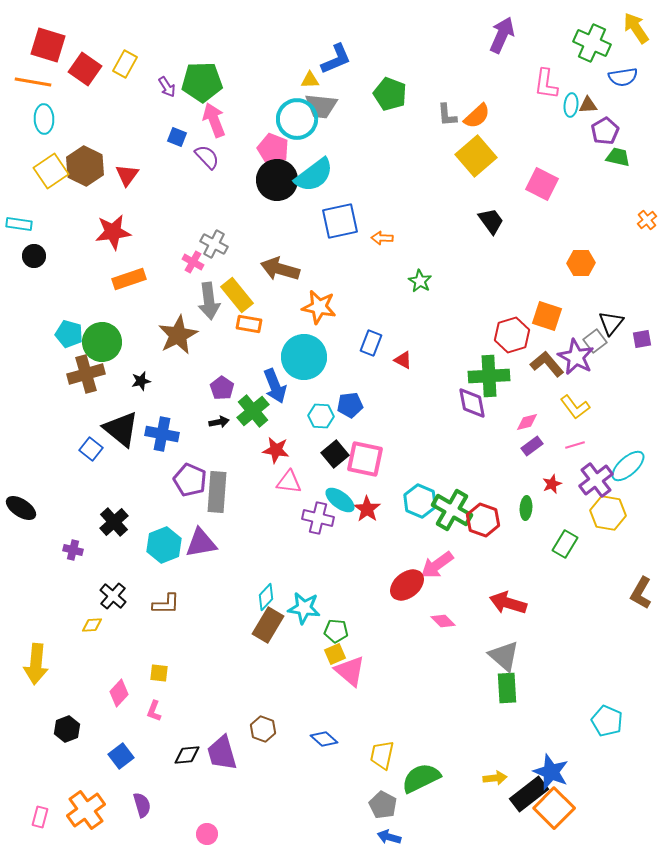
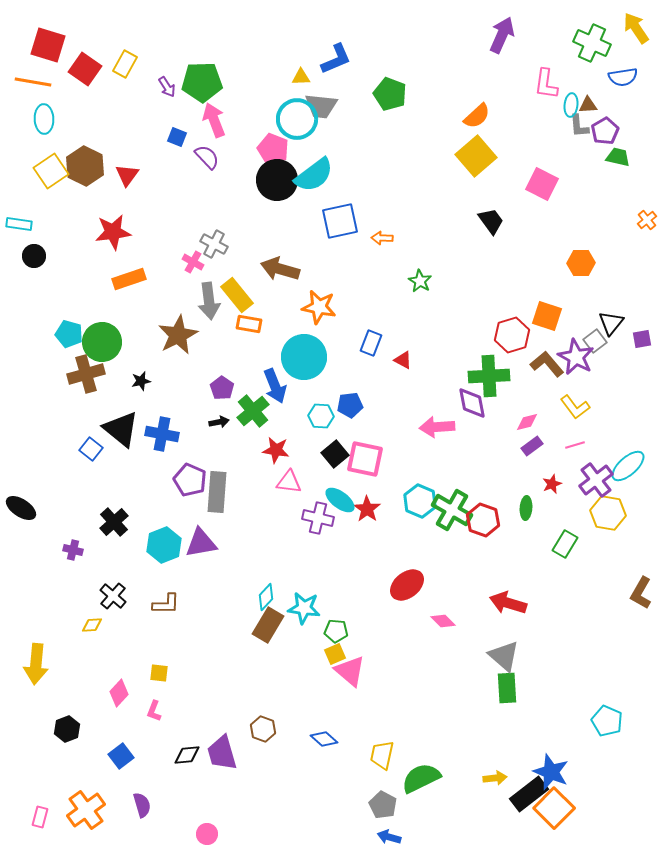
yellow triangle at (310, 80): moved 9 px left, 3 px up
gray L-shape at (447, 115): moved 132 px right, 11 px down
pink arrow at (437, 565): moved 138 px up; rotated 32 degrees clockwise
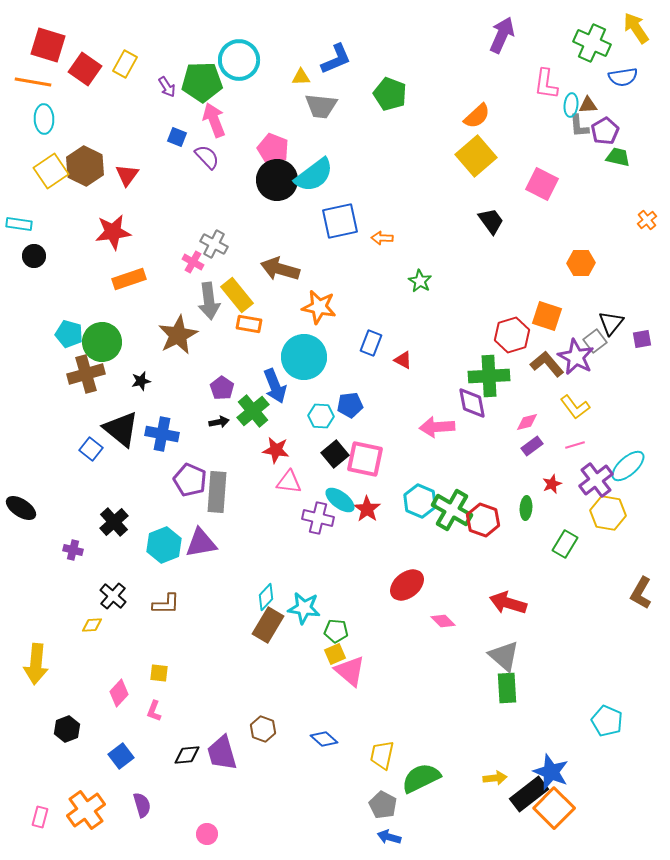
cyan circle at (297, 119): moved 58 px left, 59 px up
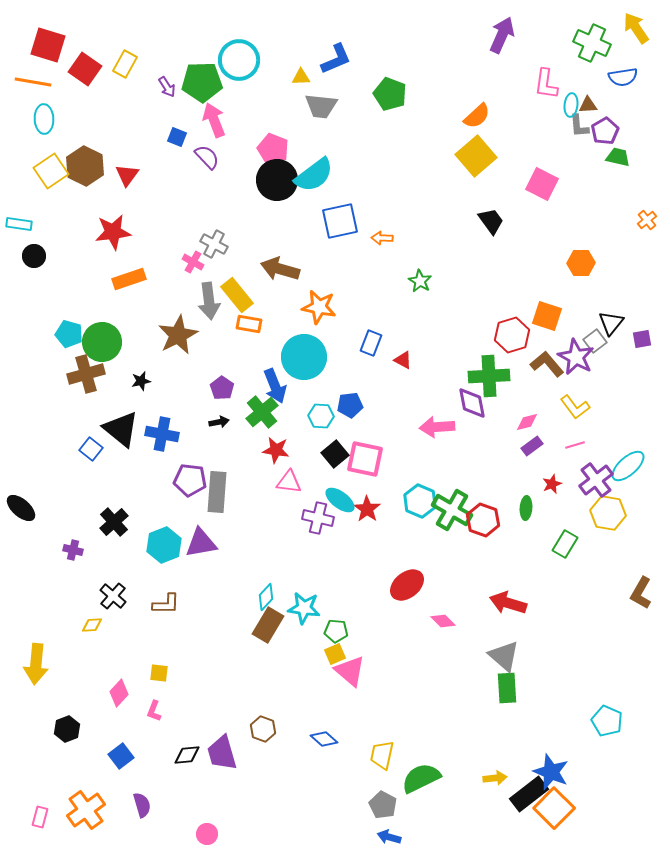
green cross at (253, 411): moved 9 px right, 1 px down
purple pentagon at (190, 480): rotated 16 degrees counterclockwise
black ellipse at (21, 508): rotated 8 degrees clockwise
